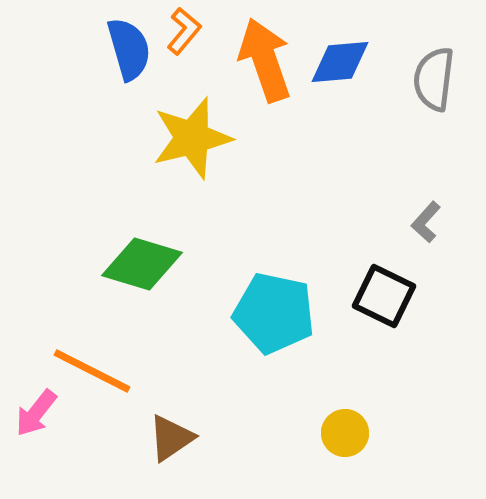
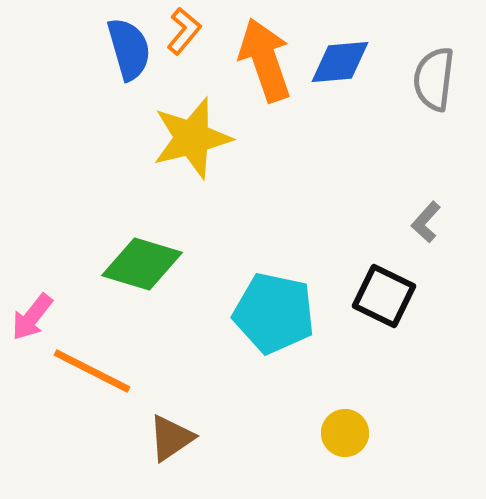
pink arrow: moved 4 px left, 96 px up
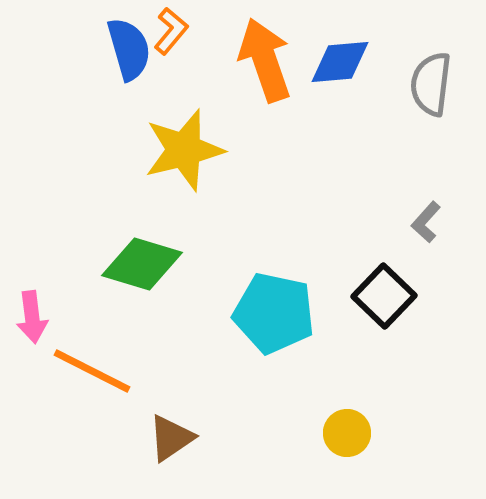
orange L-shape: moved 13 px left
gray semicircle: moved 3 px left, 5 px down
yellow star: moved 8 px left, 12 px down
black square: rotated 18 degrees clockwise
pink arrow: rotated 45 degrees counterclockwise
yellow circle: moved 2 px right
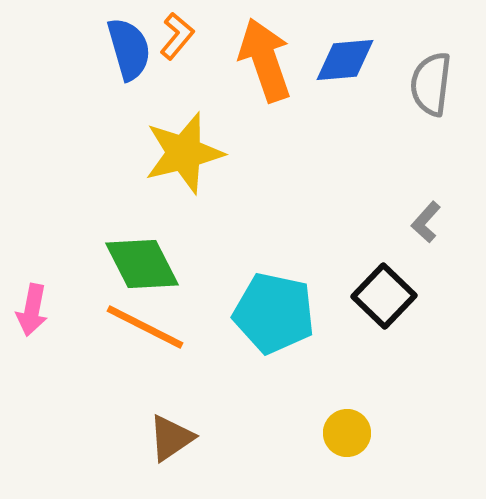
orange L-shape: moved 6 px right, 5 px down
blue diamond: moved 5 px right, 2 px up
yellow star: moved 3 px down
green diamond: rotated 46 degrees clockwise
pink arrow: moved 7 px up; rotated 18 degrees clockwise
orange line: moved 53 px right, 44 px up
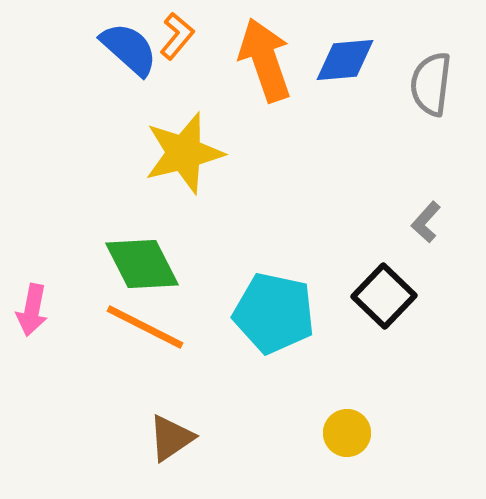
blue semicircle: rotated 32 degrees counterclockwise
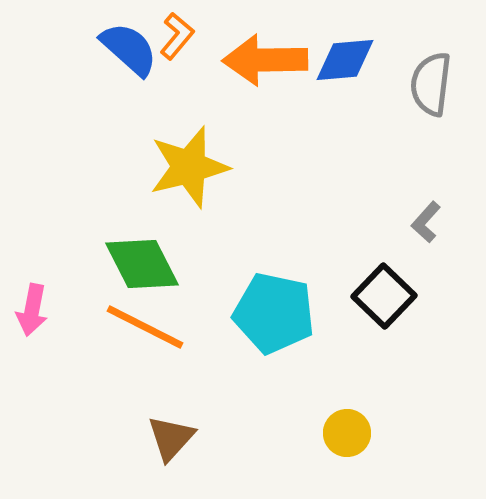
orange arrow: rotated 72 degrees counterclockwise
yellow star: moved 5 px right, 14 px down
brown triangle: rotated 14 degrees counterclockwise
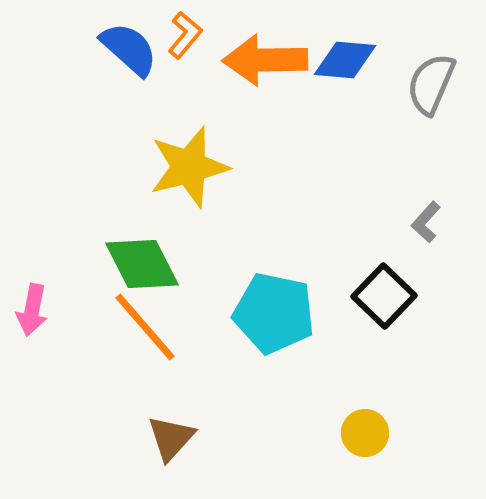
orange L-shape: moved 8 px right, 1 px up
blue diamond: rotated 10 degrees clockwise
gray semicircle: rotated 16 degrees clockwise
orange line: rotated 22 degrees clockwise
yellow circle: moved 18 px right
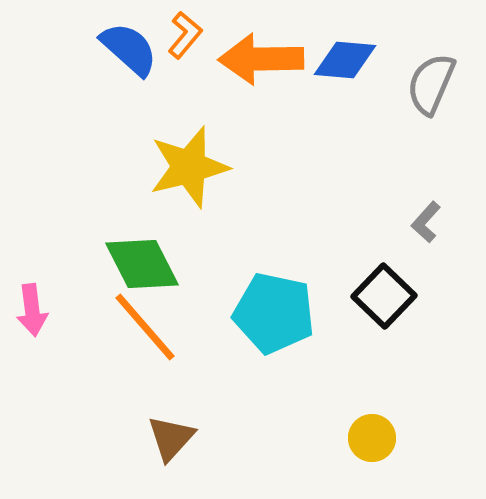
orange arrow: moved 4 px left, 1 px up
pink arrow: rotated 18 degrees counterclockwise
yellow circle: moved 7 px right, 5 px down
